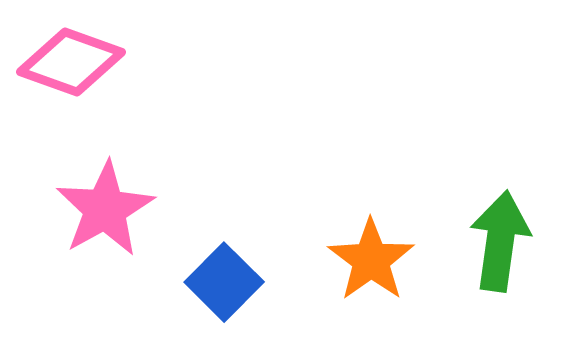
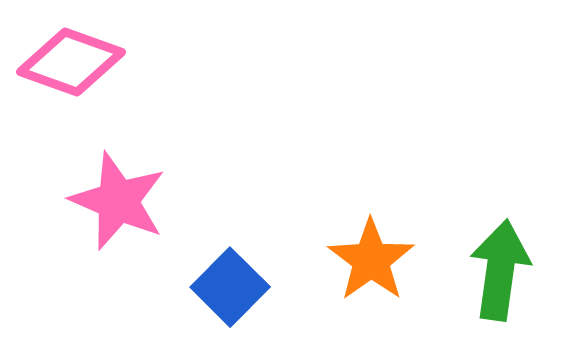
pink star: moved 13 px right, 8 px up; rotated 20 degrees counterclockwise
green arrow: moved 29 px down
blue square: moved 6 px right, 5 px down
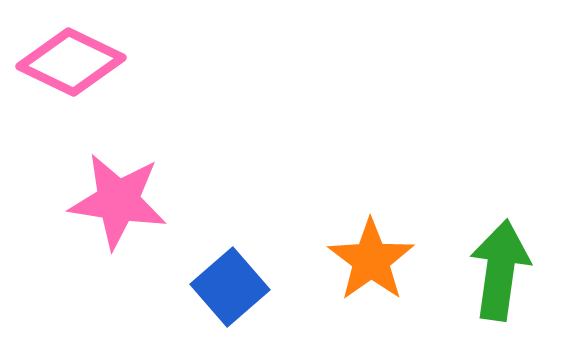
pink diamond: rotated 6 degrees clockwise
pink star: rotated 14 degrees counterclockwise
blue square: rotated 4 degrees clockwise
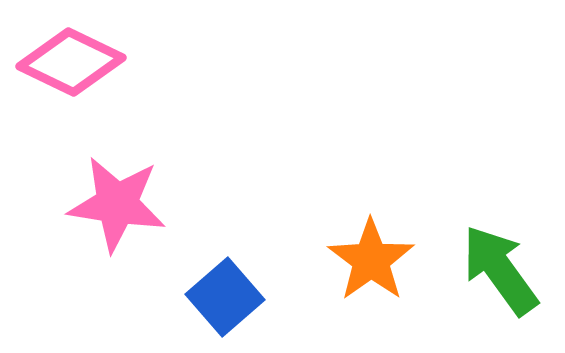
pink star: moved 1 px left, 3 px down
green arrow: rotated 44 degrees counterclockwise
blue square: moved 5 px left, 10 px down
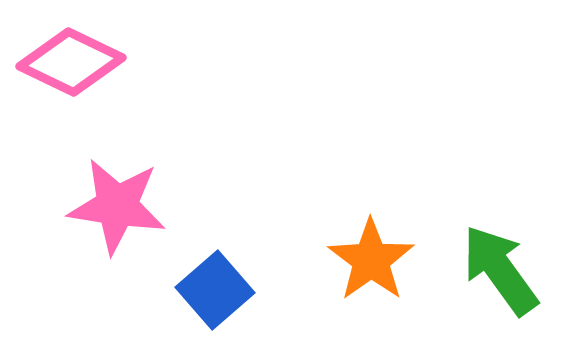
pink star: moved 2 px down
blue square: moved 10 px left, 7 px up
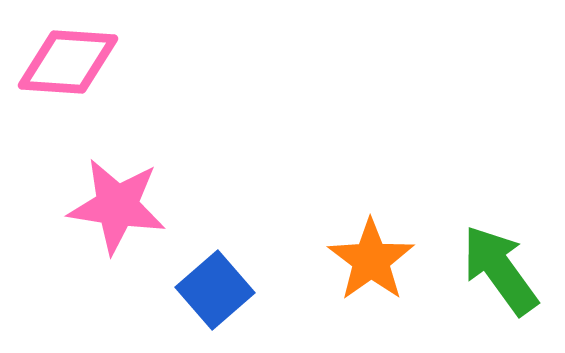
pink diamond: moved 3 px left; rotated 22 degrees counterclockwise
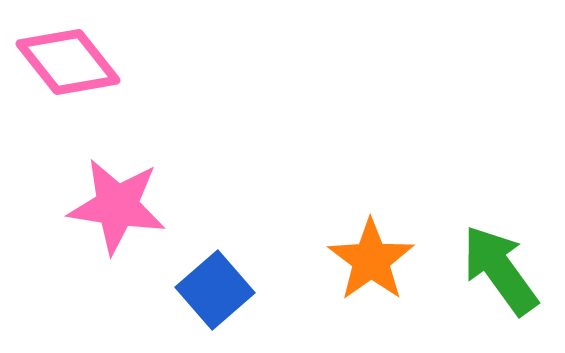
pink diamond: rotated 48 degrees clockwise
